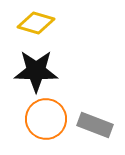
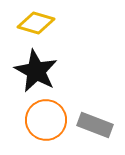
black star: rotated 27 degrees clockwise
orange circle: moved 1 px down
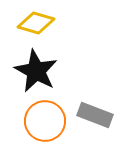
orange circle: moved 1 px left, 1 px down
gray rectangle: moved 10 px up
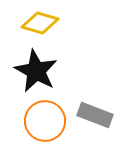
yellow diamond: moved 4 px right
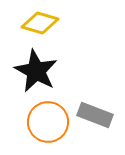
orange circle: moved 3 px right, 1 px down
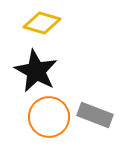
yellow diamond: moved 2 px right
orange circle: moved 1 px right, 5 px up
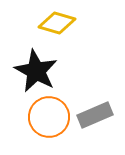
yellow diamond: moved 15 px right
gray rectangle: rotated 44 degrees counterclockwise
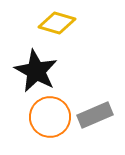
orange circle: moved 1 px right
